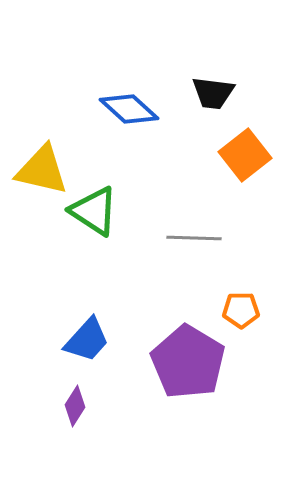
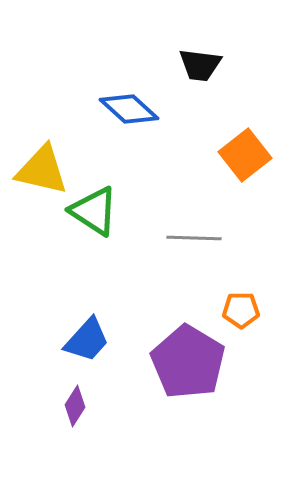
black trapezoid: moved 13 px left, 28 px up
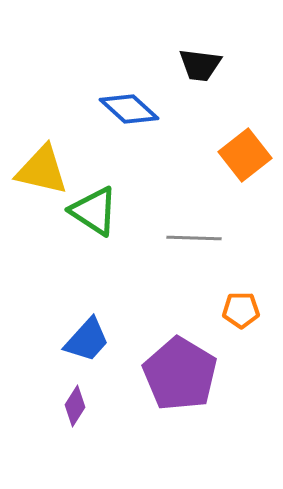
purple pentagon: moved 8 px left, 12 px down
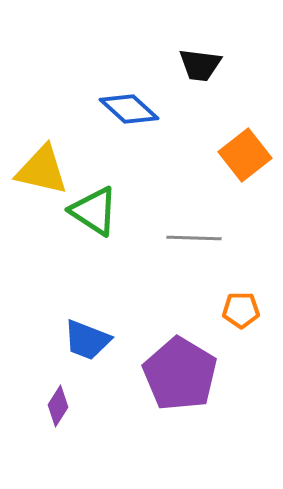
blue trapezoid: rotated 69 degrees clockwise
purple diamond: moved 17 px left
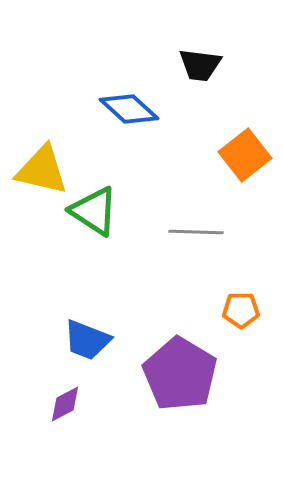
gray line: moved 2 px right, 6 px up
purple diamond: moved 7 px right, 2 px up; rotated 30 degrees clockwise
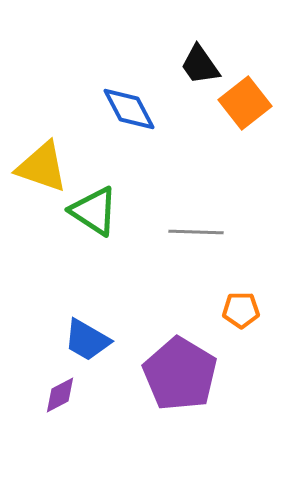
black trapezoid: rotated 48 degrees clockwise
blue diamond: rotated 20 degrees clockwise
orange square: moved 52 px up
yellow triangle: moved 3 px up; rotated 6 degrees clockwise
blue trapezoid: rotated 9 degrees clockwise
purple diamond: moved 5 px left, 9 px up
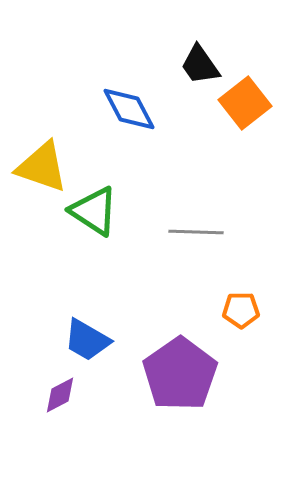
purple pentagon: rotated 6 degrees clockwise
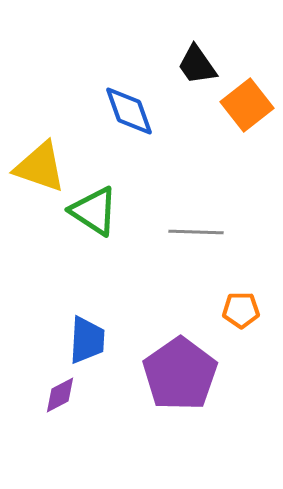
black trapezoid: moved 3 px left
orange square: moved 2 px right, 2 px down
blue diamond: moved 2 px down; rotated 8 degrees clockwise
yellow triangle: moved 2 px left
blue trapezoid: rotated 117 degrees counterclockwise
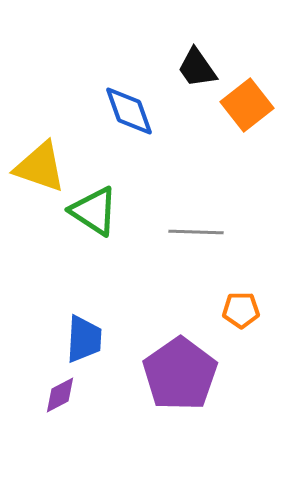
black trapezoid: moved 3 px down
blue trapezoid: moved 3 px left, 1 px up
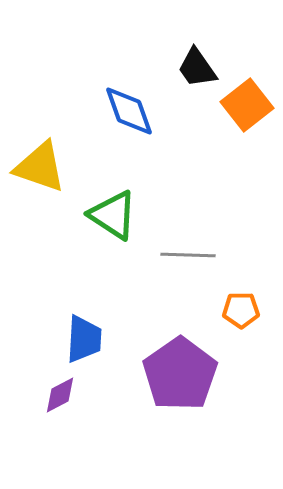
green triangle: moved 19 px right, 4 px down
gray line: moved 8 px left, 23 px down
